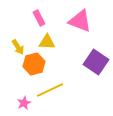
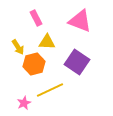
pink rectangle: moved 3 px left
purple square: moved 19 px left
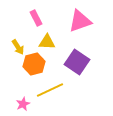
pink triangle: rotated 40 degrees counterclockwise
pink star: moved 1 px left, 1 px down
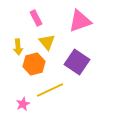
yellow triangle: rotated 48 degrees clockwise
yellow arrow: rotated 28 degrees clockwise
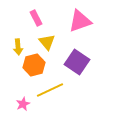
orange hexagon: moved 1 px down
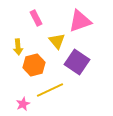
yellow triangle: moved 10 px right, 1 px up
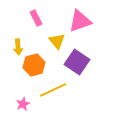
yellow line: moved 3 px right
